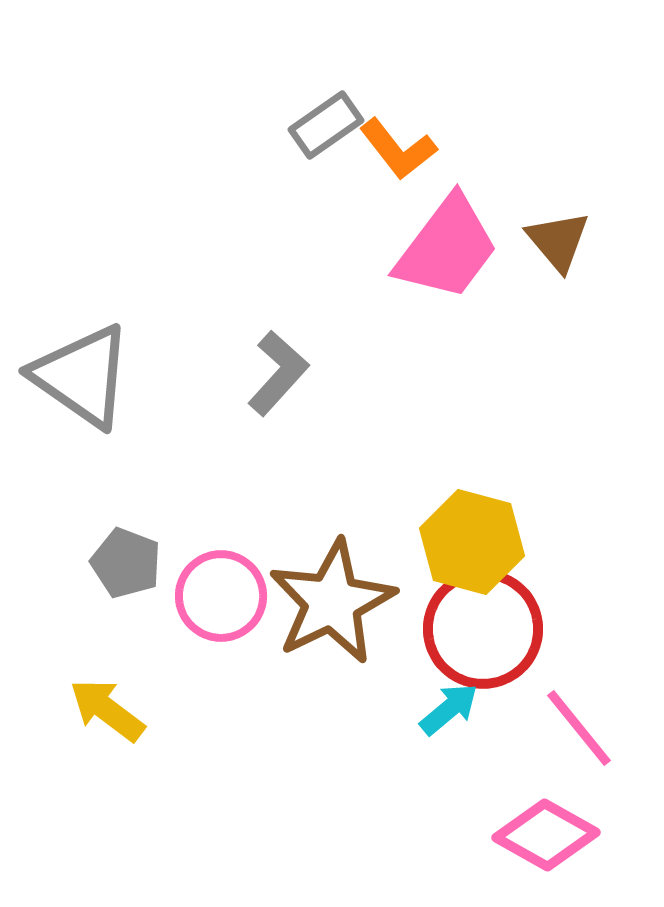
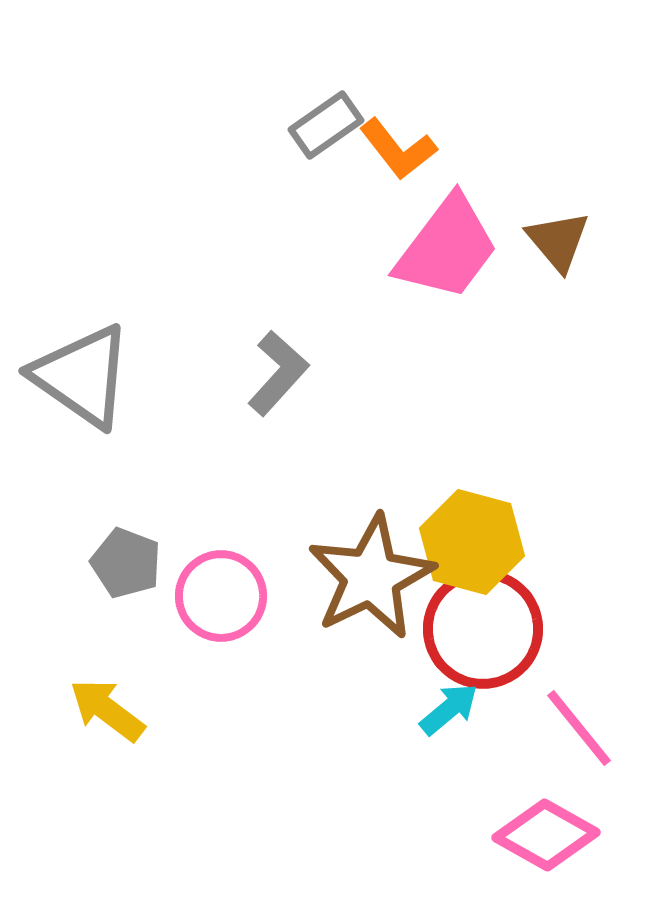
brown star: moved 39 px right, 25 px up
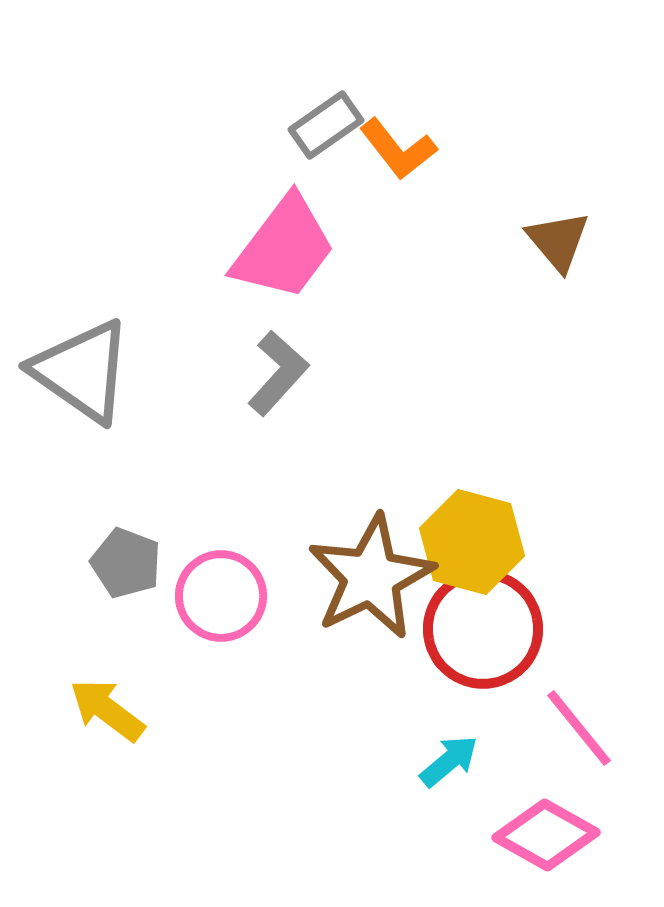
pink trapezoid: moved 163 px left
gray triangle: moved 5 px up
cyan arrow: moved 52 px down
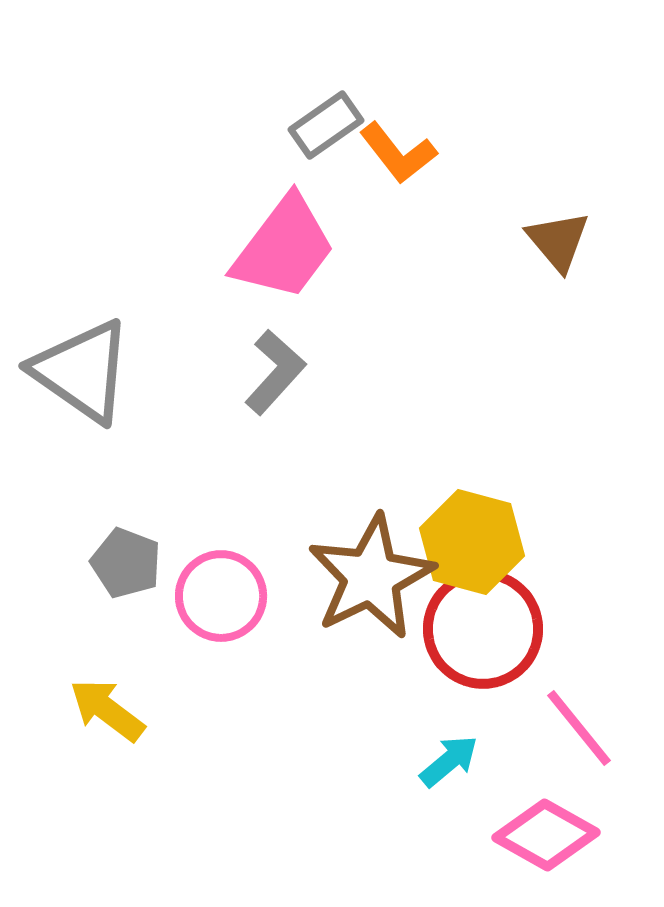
orange L-shape: moved 4 px down
gray L-shape: moved 3 px left, 1 px up
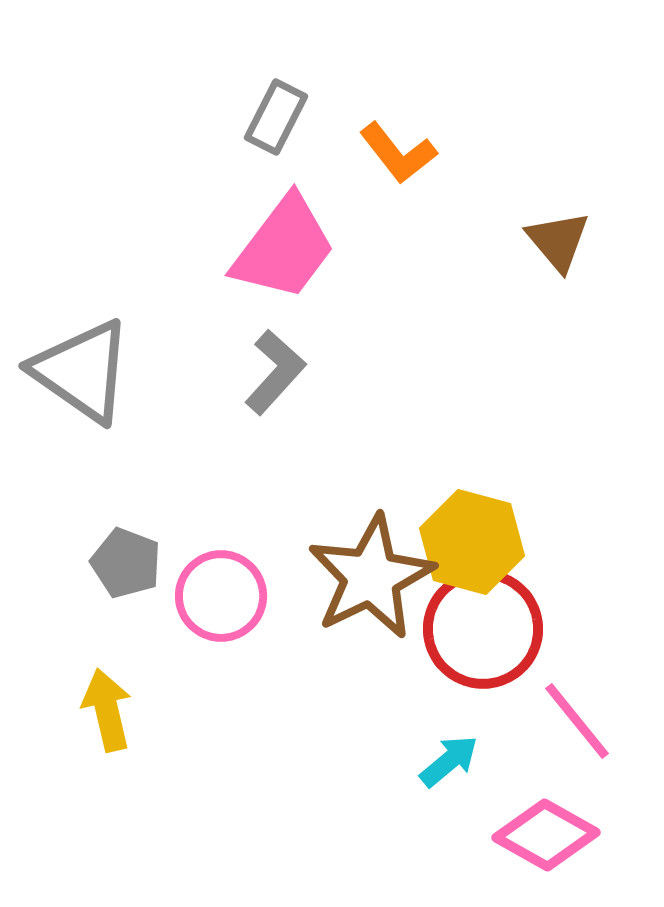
gray rectangle: moved 50 px left, 8 px up; rotated 28 degrees counterclockwise
yellow arrow: rotated 40 degrees clockwise
pink line: moved 2 px left, 7 px up
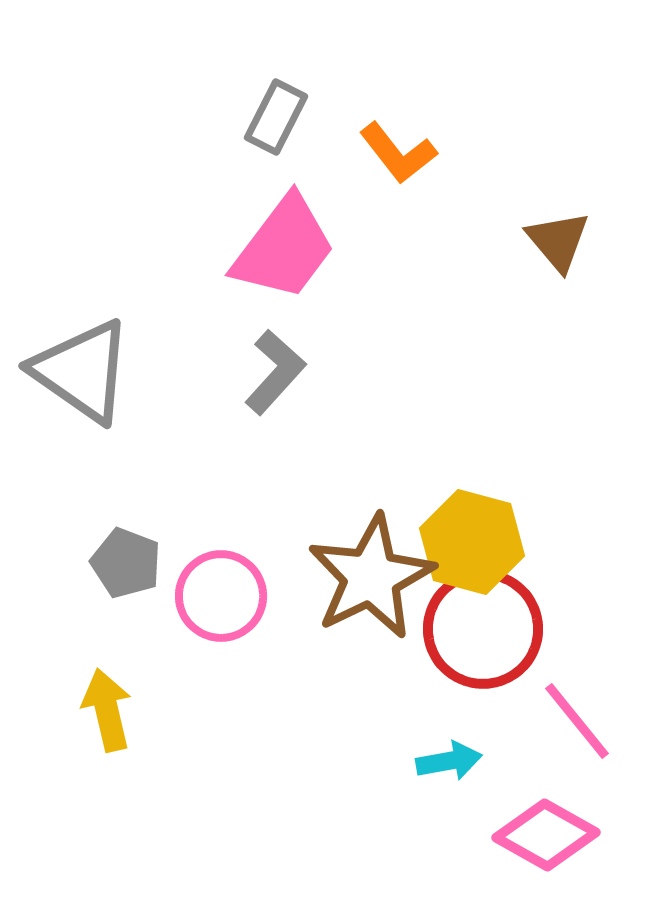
cyan arrow: rotated 30 degrees clockwise
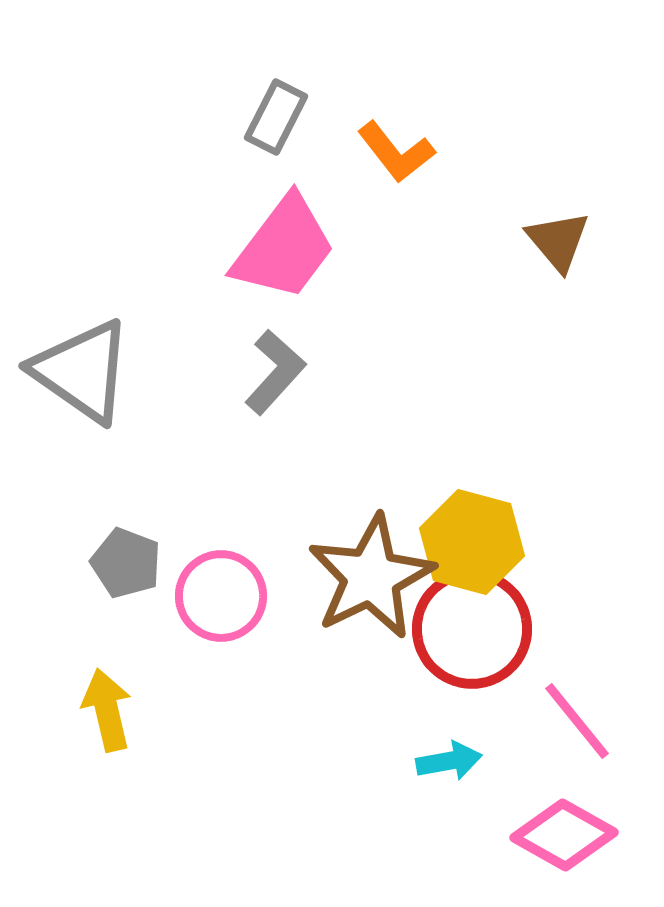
orange L-shape: moved 2 px left, 1 px up
red circle: moved 11 px left
pink diamond: moved 18 px right
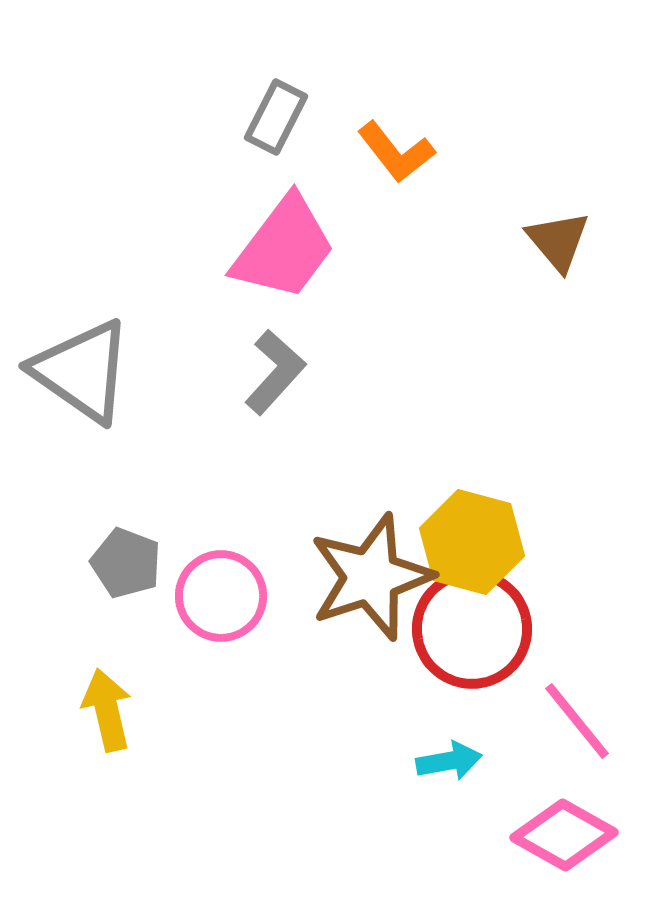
brown star: rotated 8 degrees clockwise
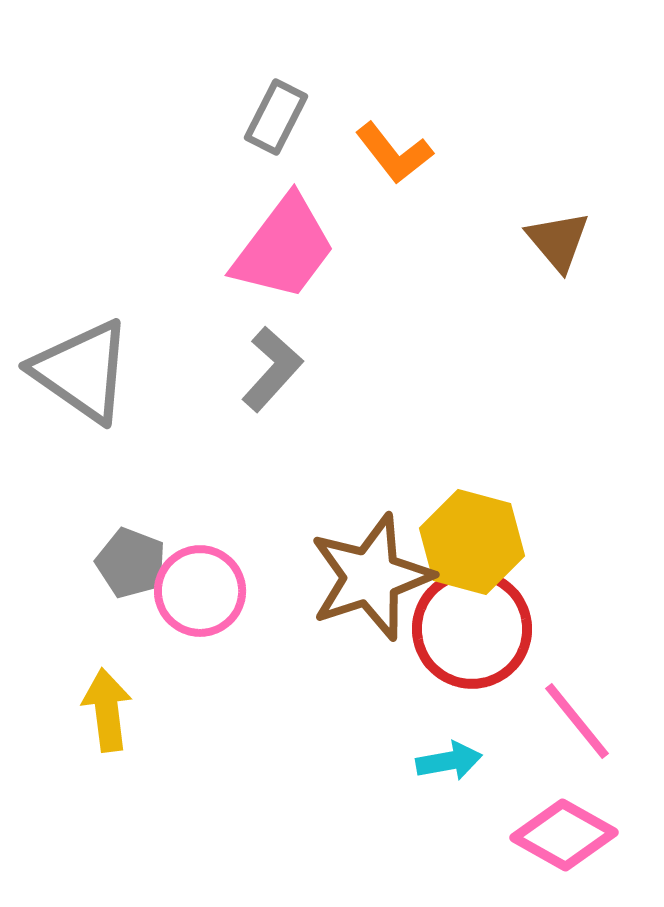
orange L-shape: moved 2 px left, 1 px down
gray L-shape: moved 3 px left, 3 px up
gray pentagon: moved 5 px right
pink circle: moved 21 px left, 5 px up
yellow arrow: rotated 6 degrees clockwise
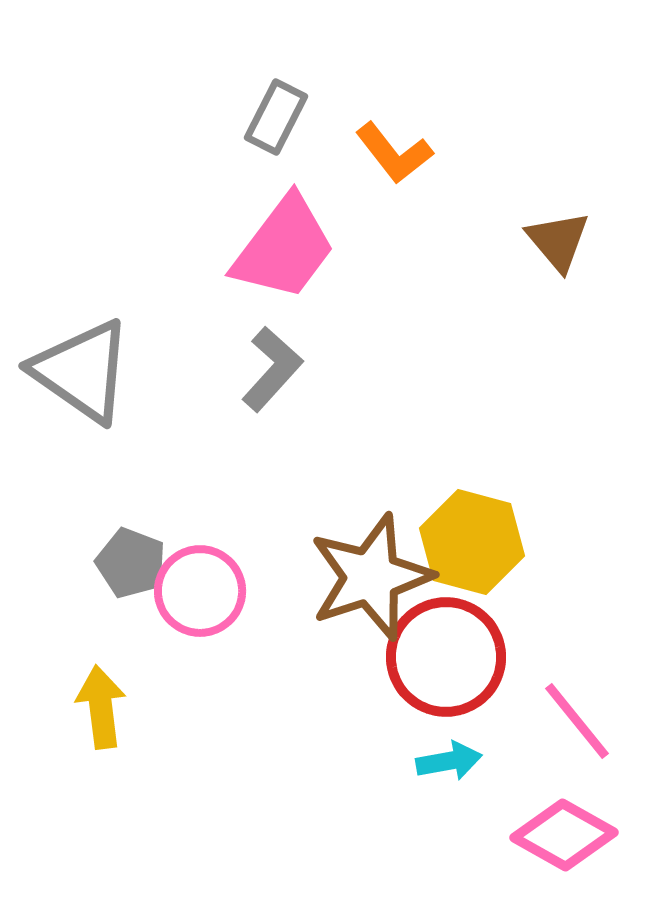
red circle: moved 26 px left, 28 px down
yellow arrow: moved 6 px left, 3 px up
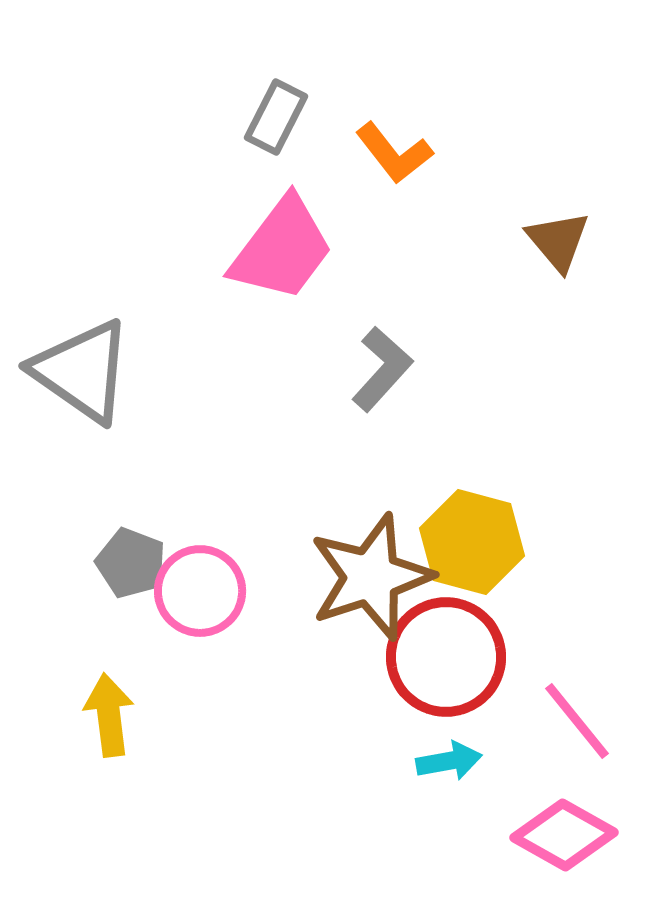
pink trapezoid: moved 2 px left, 1 px down
gray L-shape: moved 110 px right
yellow arrow: moved 8 px right, 8 px down
